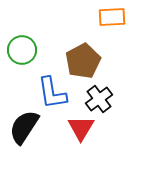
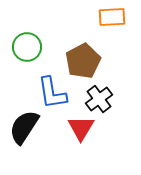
green circle: moved 5 px right, 3 px up
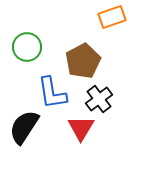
orange rectangle: rotated 16 degrees counterclockwise
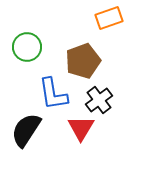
orange rectangle: moved 3 px left, 1 px down
brown pentagon: rotated 8 degrees clockwise
blue L-shape: moved 1 px right, 1 px down
black cross: moved 1 px down
black semicircle: moved 2 px right, 3 px down
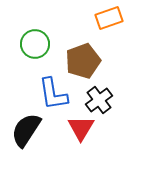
green circle: moved 8 px right, 3 px up
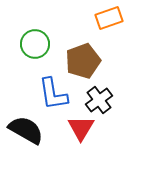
black semicircle: rotated 87 degrees clockwise
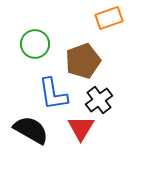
black semicircle: moved 5 px right
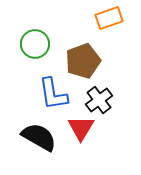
black semicircle: moved 8 px right, 7 px down
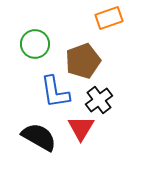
blue L-shape: moved 2 px right, 2 px up
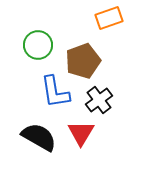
green circle: moved 3 px right, 1 px down
red triangle: moved 5 px down
